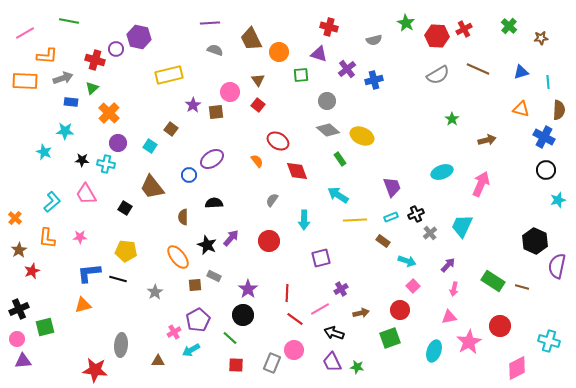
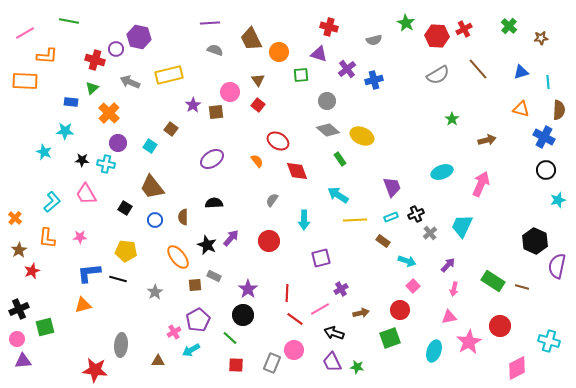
brown line at (478, 69): rotated 25 degrees clockwise
gray arrow at (63, 78): moved 67 px right, 4 px down; rotated 138 degrees counterclockwise
blue circle at (189, 175): moved 34 px left, 45 px down
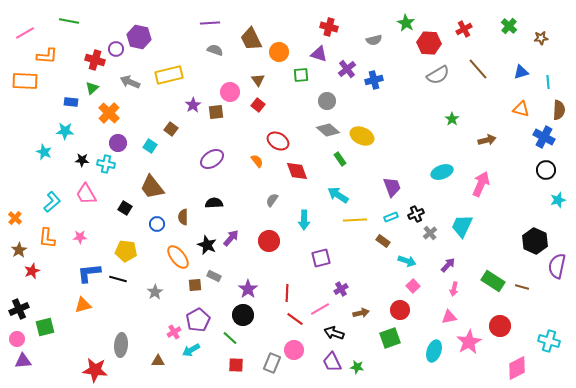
red hexagon at (437, 36): moved 8 px left, 7 px down
blue circle at (155, 220): moved 2 px right, 4 px down
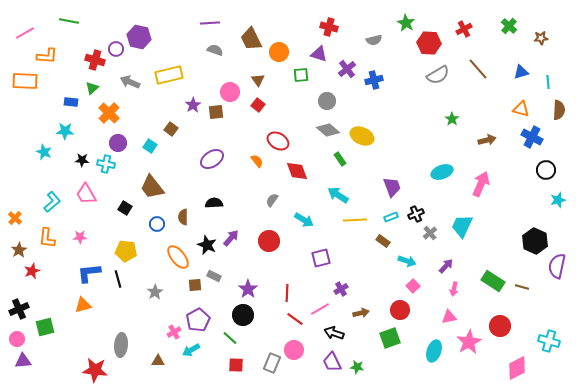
blue cross at (544, 137): moved 12 px left
cyan arrow at (304, 220): rotated 60 degrees counterclockwise
purple arrow at (448, 265): moved 2 px left, 1 px down
black line at (118, 279): rotated 60 degrees clockwise
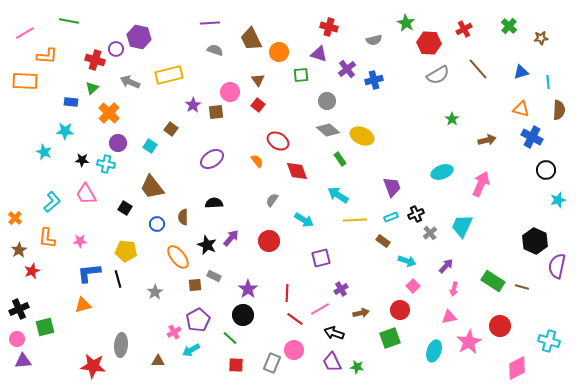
pink star at (80, 237): moved 4 px down
red star at (95, 370): moved 2 px left, 4 px up
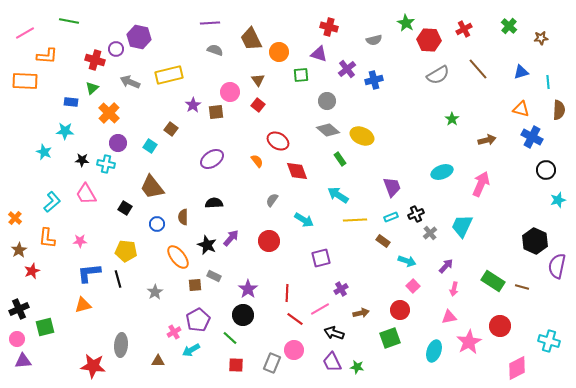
red hexagon at (429, 43): moved 3 px up
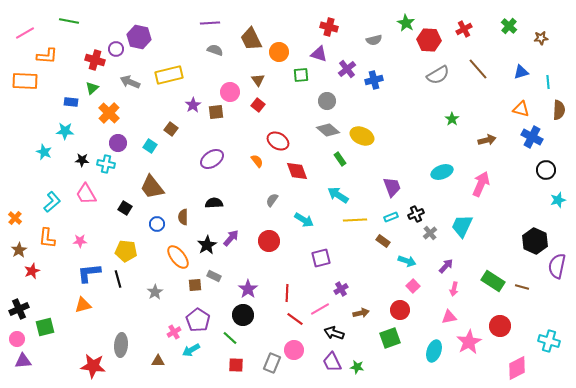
black star at (207, 245): rotated 18 degrees clockwise
purple pentagon at (198, 320): rotated 10 degrees counterclockwise
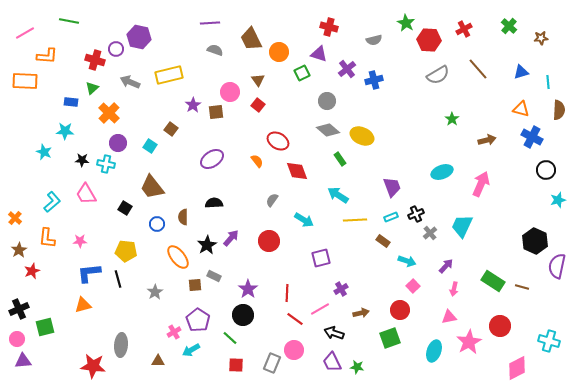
green square at (301, 75): moved 1 px right, 2 px up; rotated 21 degrees counterclockwise
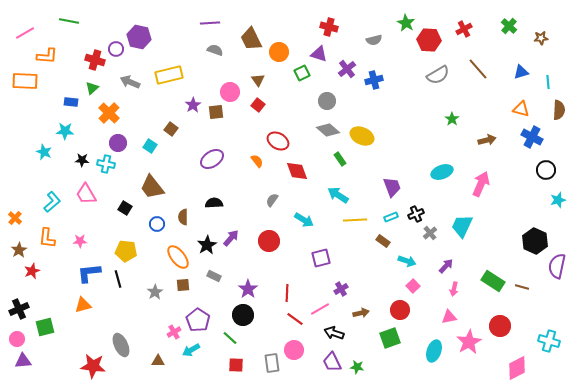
brown square at (195, 285): moved 12 px left
gray ellipse at (121, 345): rotated 30 degrees counterclockwise
gray rectangle at (272, 363): rotated 30 degrees counterclockwise
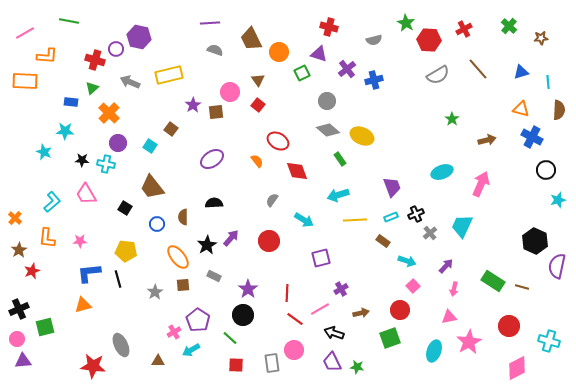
cyan arrow at (338, 195): rotated 50 degrees counterclockwise
red circle at (500, 326): moved 9 px right
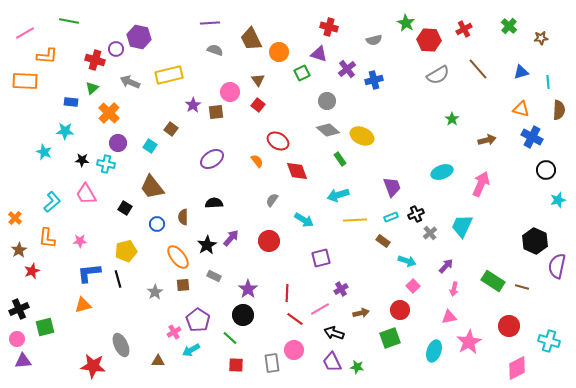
yellow pentagon at (126, 251): rotated 20 degrees counterclockwise
